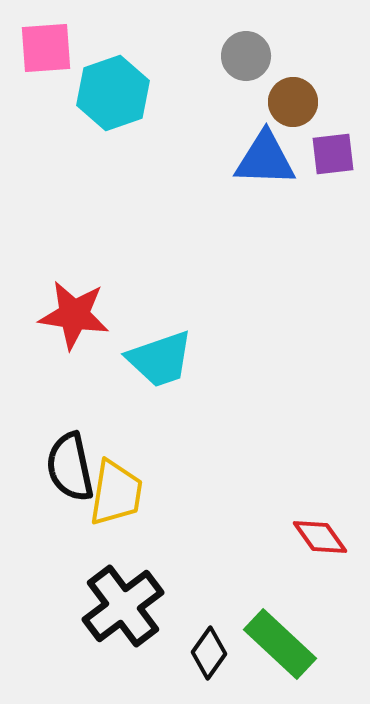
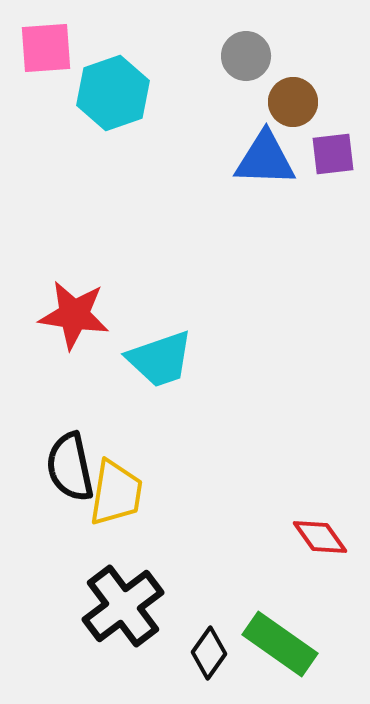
green rectangle: rotated 8 degrees counterclockwise
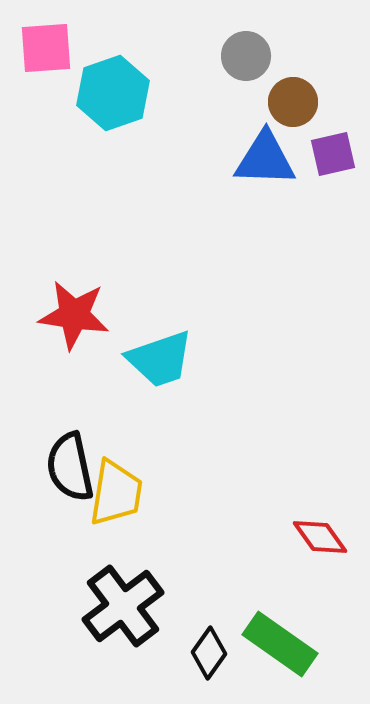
purple square: rotated 6 degrees counterclockwise
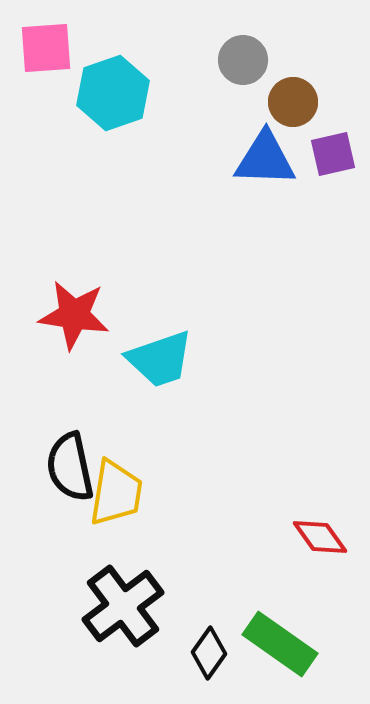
gray circle: moved 3 px left, 4 px down
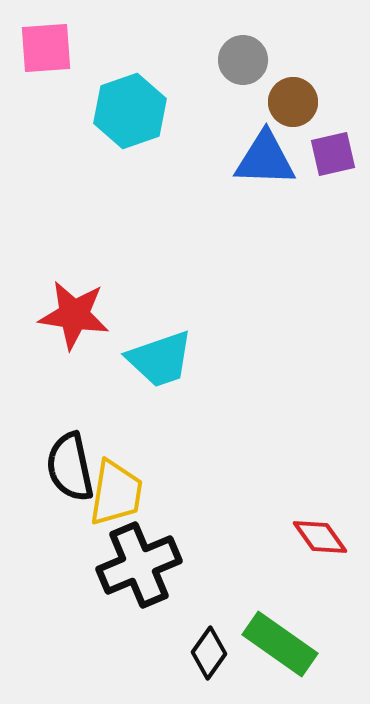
cyan hexagon: moved 17 px right, 18 px down
black cross: moved 16 px right, 41 px up; rotated 14 degrees clockwise
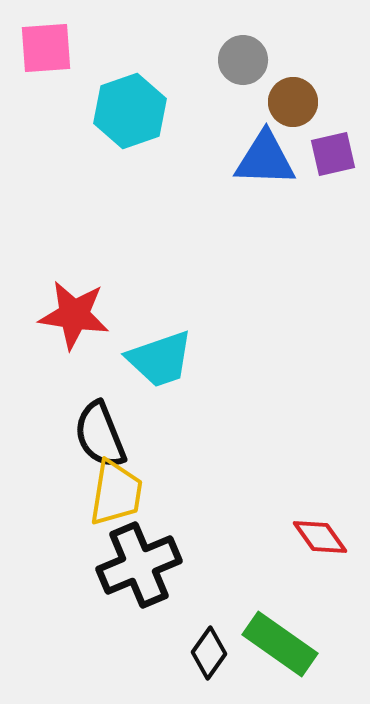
black semicircle: moved 30 px right, 32 px up; rotated 10 degrees counterclockwise
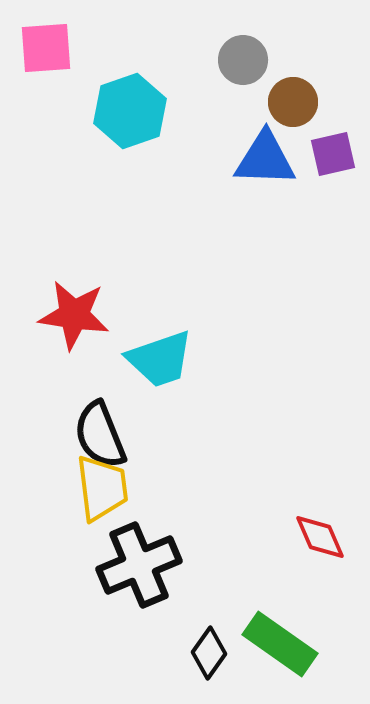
yellow trapezoid: moved 14 px left, 5 px up; rotated 16 degrees counterclockwise
red diamond: rotated 12 degrees clockwise
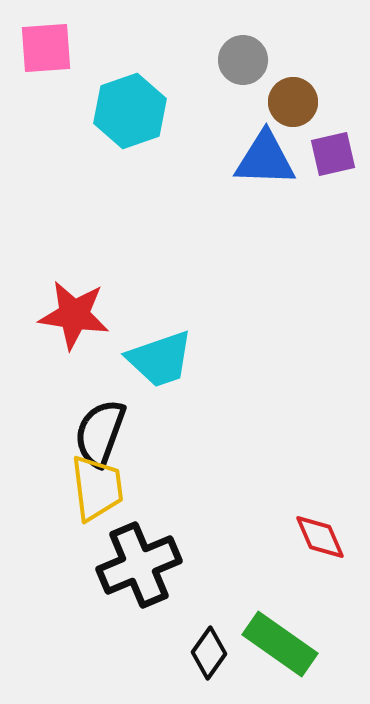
black semicircle: moved 2 px up; rotated 42 degrees clockwise
yellow trapezoid: moved 5 px left
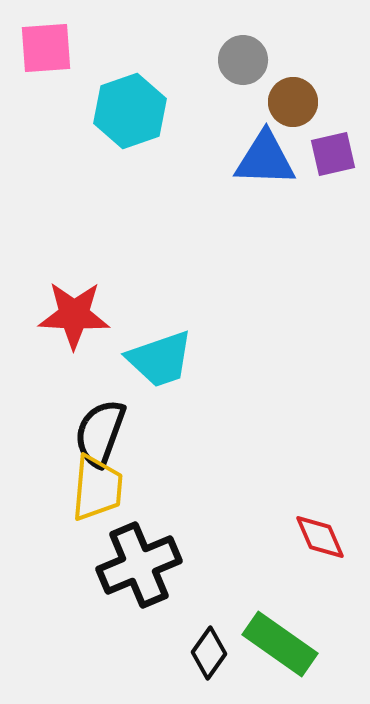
red star: rotated 6 degrees counterclockwise
yellow trapezoid: rotated 12 degrees clockwise
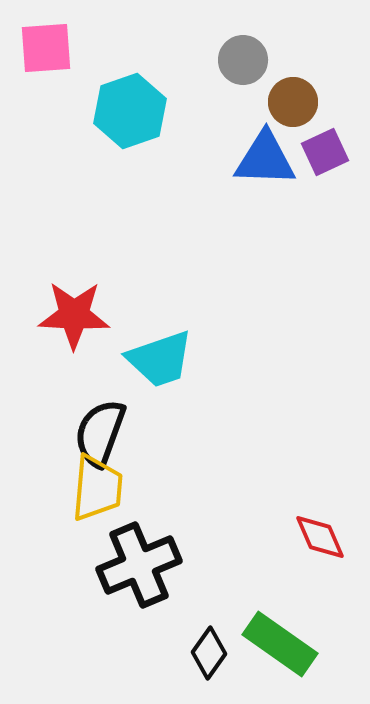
purple square: moved 8 px left, 2 px up; rotated 12 degrees counterclockwise
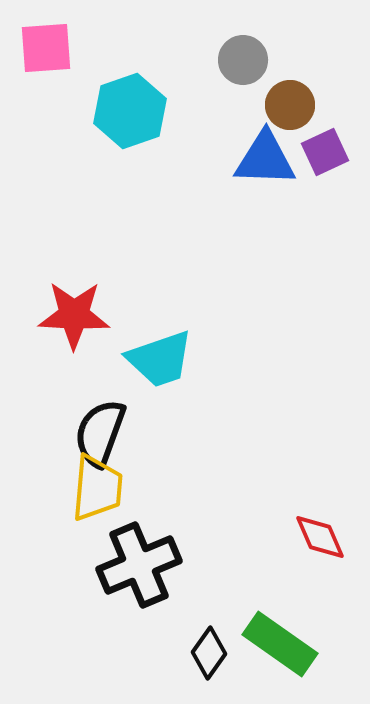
brown circle: moved 3 px left, 3 px down
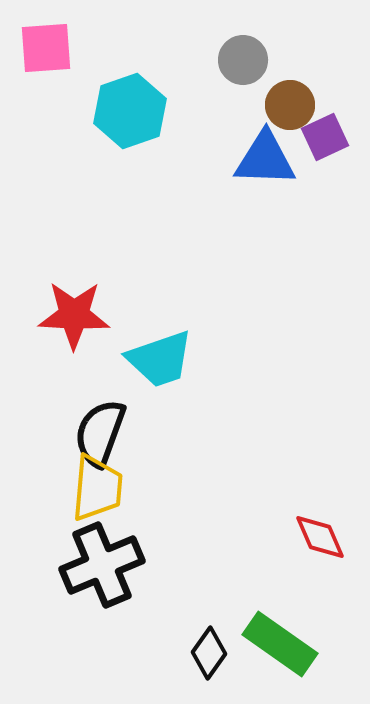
purple square: moved 15 px up
black cross: moved 37 px left
